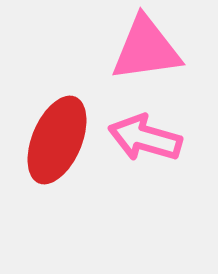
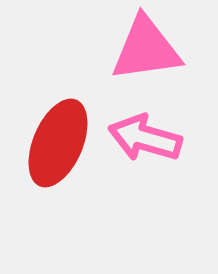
red ellipse: moved 1 px right, 3 px down
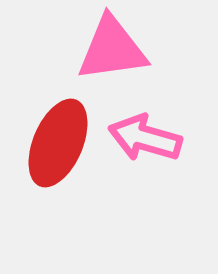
pink triangle: moved 34 px left
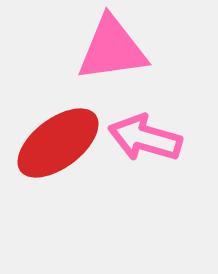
red ellipse: rotated 30 degrees clockwise
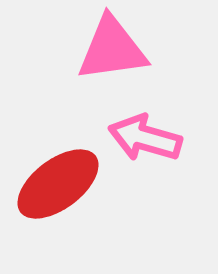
red ellipse: moved 41 px down
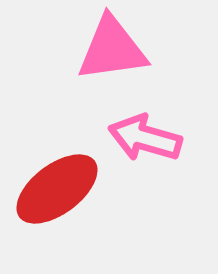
red ellipse: moved 1 px left, 5 px down
